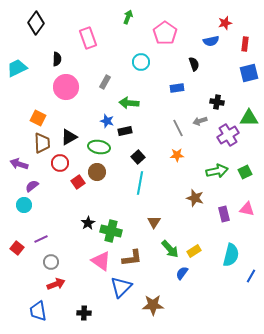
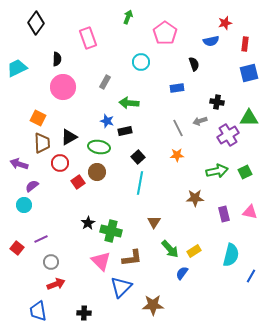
pink circle at (66, 87): moved 3 px left
brown star at (195, 198): rotated 18 degrees counterclockwise
pink triangle at (247, 209): moved 3 px right, 3 px down
pink triangle at (101, 261): rotated 10 degrees clockwise
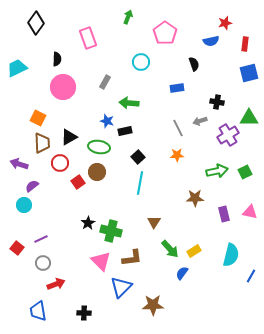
gray circle at (51, 262): moved 8 px left, 1 px down
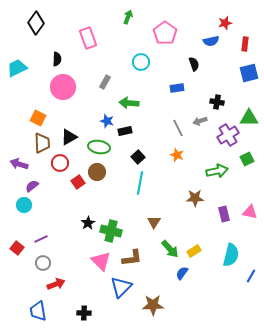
orange star at (177, 155): rotated 24 degrees clockwise
green square at (245, 172): moved 2 px right, 13 px up
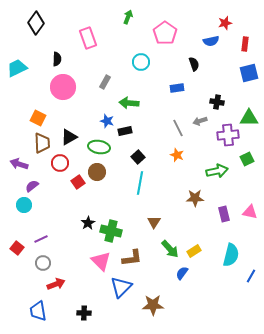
purple cross at (228, 135): rotated 25 degrees clockwise
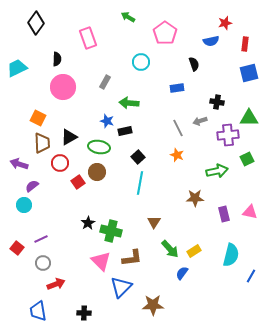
green arrow at (128, 17): rotated 80 degrees counterclockwise
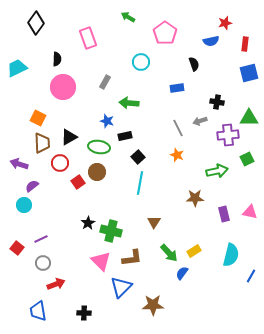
black rectangle at (125, 131): moved 5 px down
green arrow at (170, 249): moved 1 px left, 4 px down
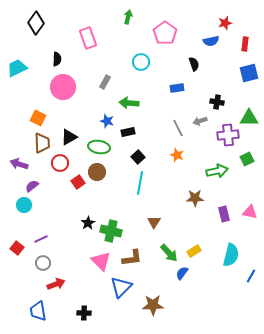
green arrow at (128, 17): rotated 72 degrees clockwise
black rectangle at (125, 136): moved 3 px right, 4 px up
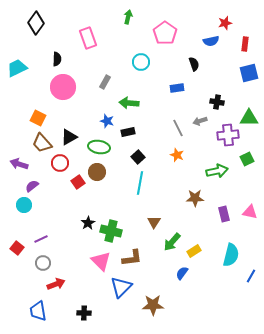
brown trapezoid at (42, 143): rotated 140 degrees clockwise
green arrow at (169, 253): moved 3 px right, 11 px up; rotated 84 degrees clockwise
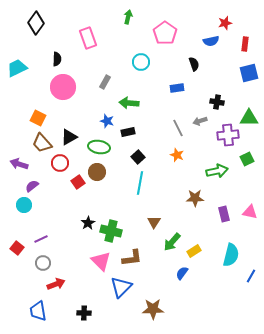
brown star at (153, 305): moved 4 px down
